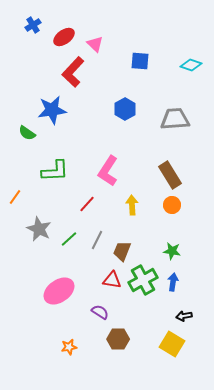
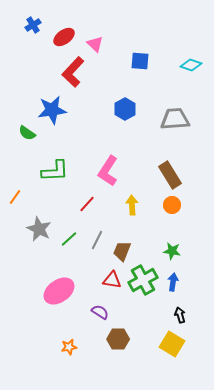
black arrow: moved 4 px left, 1 px up; rotated 84 degrees clockwise
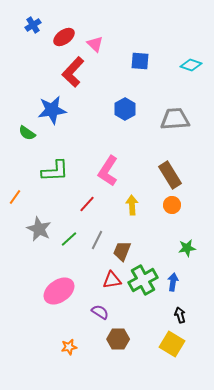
green star: moved 15 px right, 3 px up; rotated 18 degrees counterclockwise
red triangle: rotated 18 degrees counterclockwise
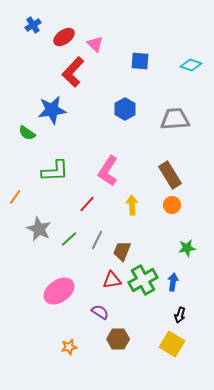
black arrow: rotated 147 degrees counterclockwise
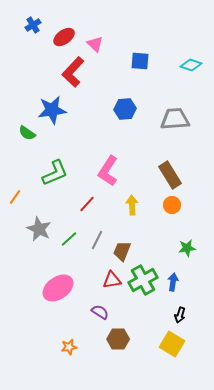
blue hexagon: rotated 25 degrees clockwise
green L-shape: moved 2 px down; rotated 20 degrees counterclockwise
pink ellipse: moved 1 px left, 3 px up
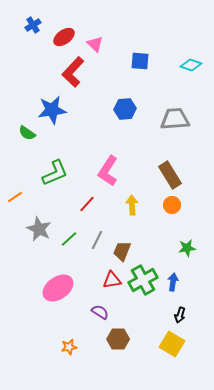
orange line: rotated 21 degrees clockwise
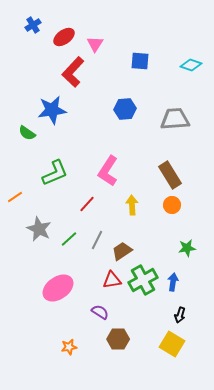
pink triangle: rotated 18 degrees clockwise
brown trapezoid: rotated 35 degrees clockwise
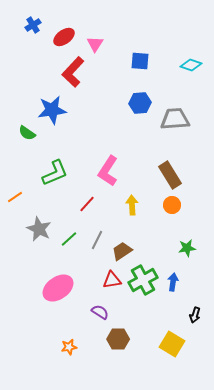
blue hexagon: moved 15 px right, 6 px up
black arrow: moved 15 px right
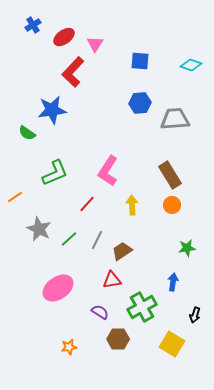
green cross: moved 1 px left, 27 px down
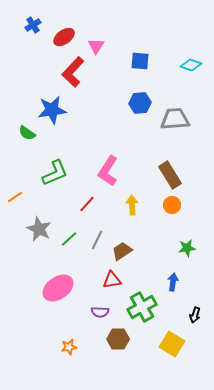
pink triangle: moved 1 px right, 2 px down
purple semicircle: rotated 150 degrees clockwise
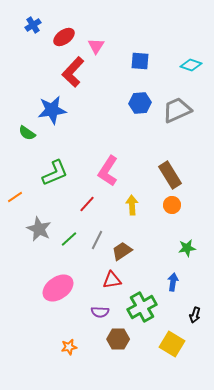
gray trapezoid: moved 2 px right, 9 px up; rotated 20 degrees counterclockwise
